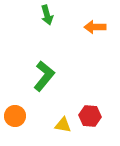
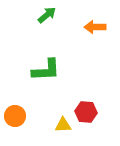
green arrow: rotated 114 degrees counterclockwise
green L-shape: moved 2 px right, 6 px up; rotated 48 degrees clockwise
red hexagon: moved 4 px left, 4 px up
yellow triangle: rotated 12 degrees counterclockwise
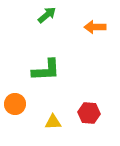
red hexagon: moved 3 px right, 1 px down
orange circle: moved 12 px up
yellow triangle: moved 10 px left, 3 px up
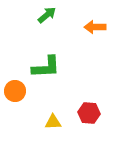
green L-shape: moved 3 px up
orange circle: moved 13 px up
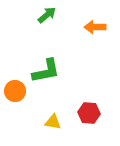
green L-shape: moved 4 px down; rotated 8 degrees counterclockwise
yellow triangle: rotated 12 degrees clockwise
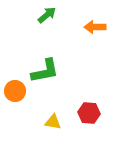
green L-shape: moved 1 px left
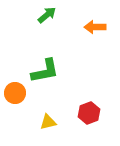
orange circle: moved 2 px down
red hexagon: rotated 25 degrees counterclockwise
yellow triangle: moved 5 px left; rotated 24 degrees counterclockwise
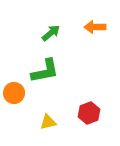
green arrow: moved 4 px right, 18 px down
orange circle: moved 1 px left
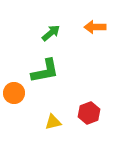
yellow triangle: moved 5 px right
